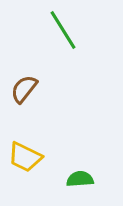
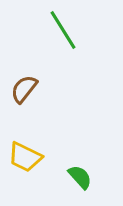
green semicircle: moved 2 px up; rotated 52 degrees clockwise
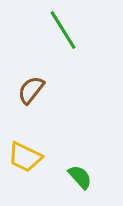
brown semicircle: moved 7 px right, 1 px down
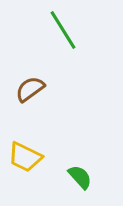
brown semicircle: moved 1 px left, 1 px up; rotated 16 degrees clockwise
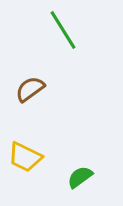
green semicircle: rotated 84 degrees counterclockwise
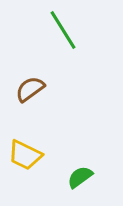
yellow trapezoid: moved 2 px up
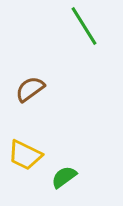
green line: moved 21 px right, 4 px up
green semicircle: moved 16 px left
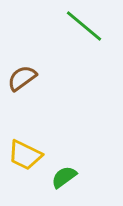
green line: rotated 18 degrees counterclockwise
brown semicircle: moved 8 px left, 11 px up
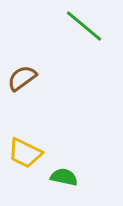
yellow trapezoid: moved 2 px up
green semicircle: rotated 48 degrees clockwise
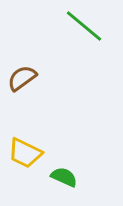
green semicircle: rotated 12 degrees clockwise
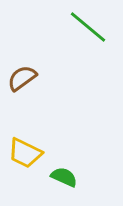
green line: moved 4 px right, 1 px down
